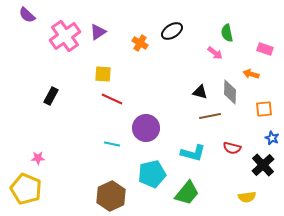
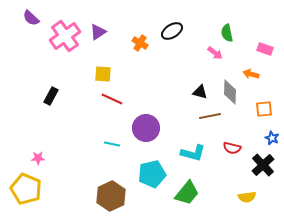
purple semicircle: moved 4 px right, 3 px down
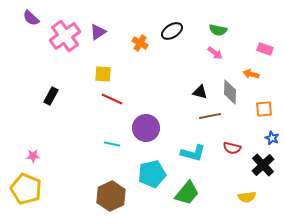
green semicircle: moved 9 px left, 3 px up; rotated 66 degrees counterclockwise
pink star: moved 5 px left, 2 px up
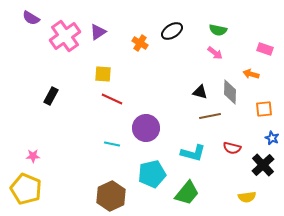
purple semicircle: rotated 12 degrees counterclockwise
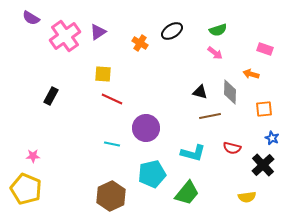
green semicircle: rotated 30 degrees counterclockwise
